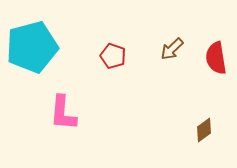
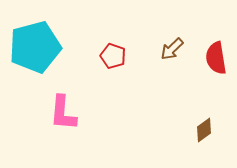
cyan pentagon: moved 3 px right
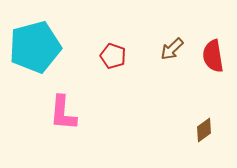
red semicircle: moved 3 px left, 2 px up
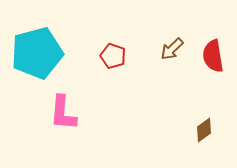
cyan pentagon: moved 2 px right, 6 px down
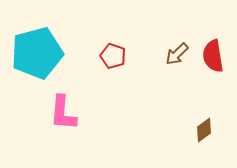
brown arrow: moved 5 px right, 5 px down
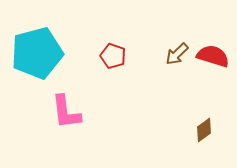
red semicircle: rotated 116 degrees clockwise
pink L-shape: moved 3 px right, 1 px up; rotated 12 degrees counterclockwise
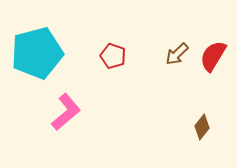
red semicircle: rotated 76 degrees counterclockwise
pink L-shape: rotated 123 degrees counterclockwise
brown diamond: moved 2 px left, 3 px up; rotated 15 degrees counterclockwise
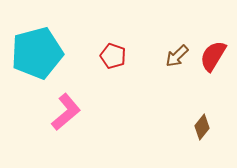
brown arrow: moved 2 px down
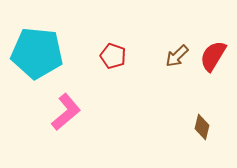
cyan pentagon: rotated 21 degrees clockwise
brown diamond: rotated 25 degrees counterclockwise
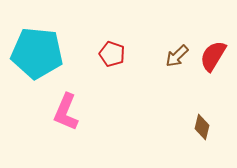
red pentagon: moved 1 px left, 2 px up
pink L-shape: rotated 153 degrees clockwise
